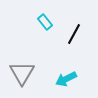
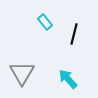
black line: rotated 15 degrees counterclockwise
cyan arrow: moved 2 px right; rotated 75 degrees clockwise
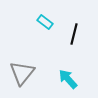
cyan rectangle: rotated 14 degrees counterclockwise
gray triangle: rotated 8 degrees clockwise
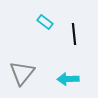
black line: rotated 20 degrees counterclockwise
cyan arrow: rotated 50 degrees counterclockwise
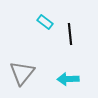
black line: moved 4 px left
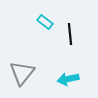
cyan arrow: rotated 10 degrees counterclockwise
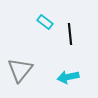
gray triangle: moved 2 px left, 3 px up
cyan arrow: moved 2 px up
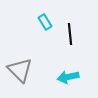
cyan rectangle: rotated 21 degrees clockwise
gray triangle: rotated 24 degrees counterclockwise
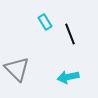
black line: rotated 15 degrees counterclockwise
gray triangle: moved 3 px left, 1 px up
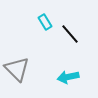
black line: rotated 20 degrees counterclockwise
